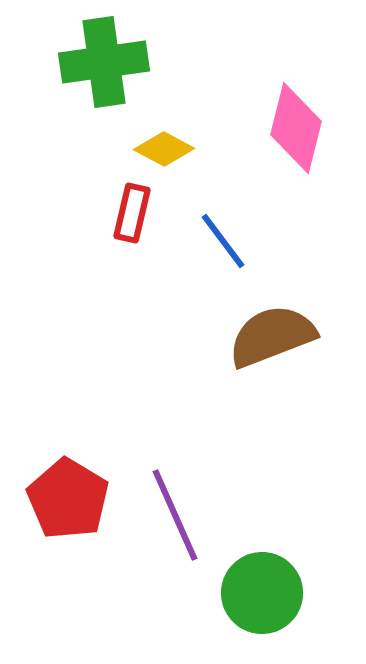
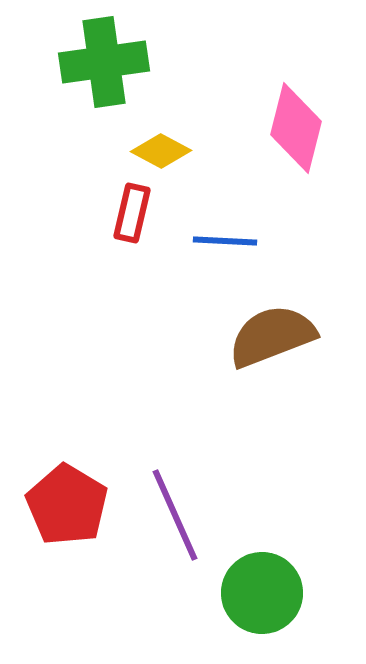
yellow diamond: moved 3 px left, 2 px down
blue line: moved 2 px right; rotated 50 degrees counterclockwise
red pentagon: moved 1 px left, 6 px down
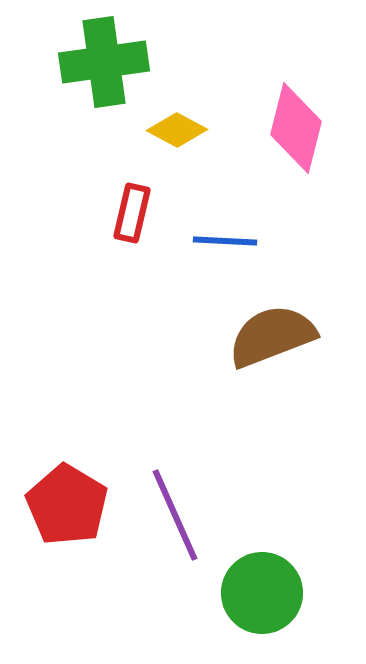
yellow diamond: moved 16 px right, 21 px up
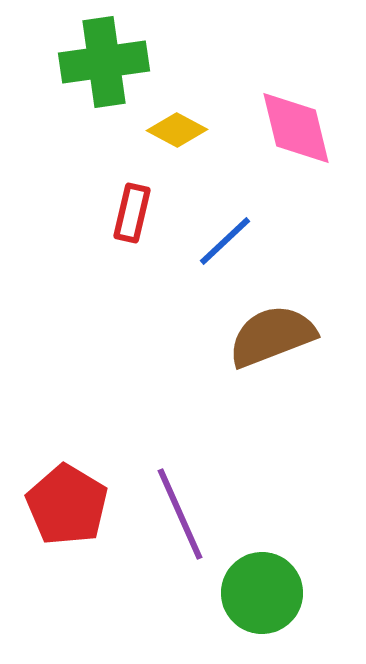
pink diamond: rotated 28 degrees counterclockwise
blue line: rotated 46 degrees counterclockwise
purple line: moved 5 px right, 1 px up
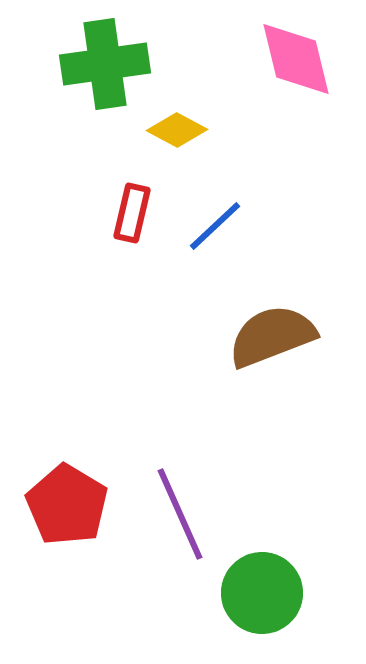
green cross: moved 1 px right, 2 px down
pink diamond: moved 69 px up
blue line: moved 10 px left, 15 px up
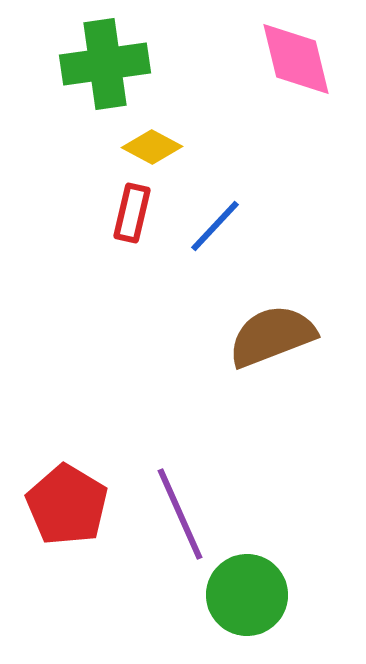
yellow diamond: moved 25 px left, 17 px down
blue line: rotated 4 degrees counterclockwise
green circle: moved 15 px left, 2 px down
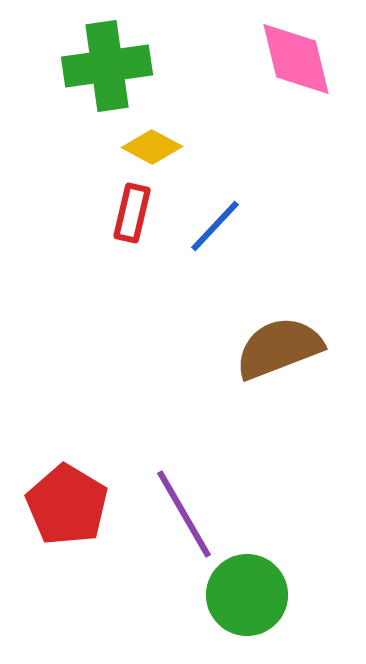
green cross: moved 2 px right, 2 px down
brown semicircle: moved 7 px right, 12 px down
purple line: moved 4 px right; rotated 6 degrees counterclockwise
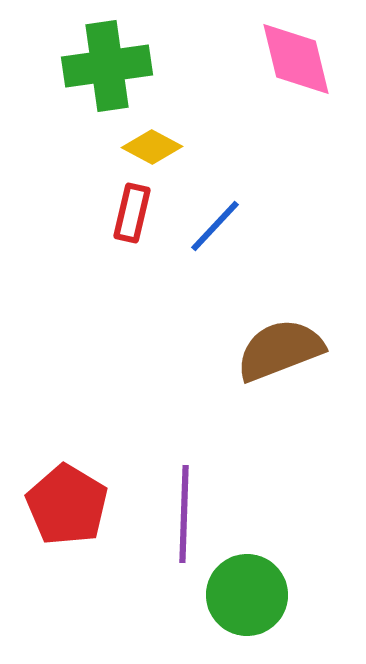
brown semicircle: moved 1 px right, 2 px down
purple line: rotated 32 degrees clockwise
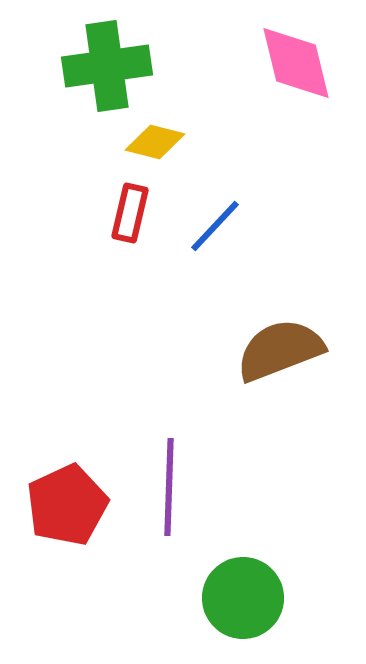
pink diamond: moved 4 px down
yellow diamond: moved 3 px right, 5 px up; rotated 14 degrees counterclockwise
red rectangle: moved 2 px left
red pentagon: rotated 16 degrees clockwise
purple line: moved 15 px left, 27 px up
green circle: moved 4 px left, 3 px down
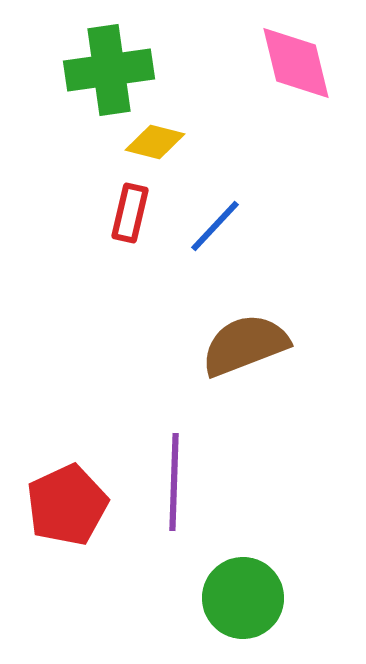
green cross: moved 2 px right, 4 px down
brown semicircle: moved 35 px left, 5 px up
purple line: moved 5 px right, 5 px up
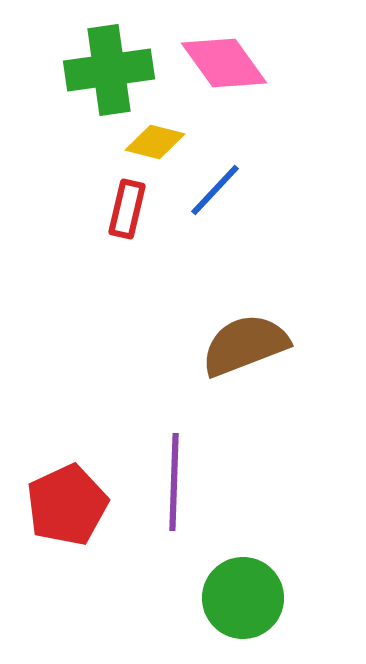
pink diamond: moved 72 px left; rotated 22 degrees counterclockwise
red rectangle: moved 3 px left, 4 px up
blue line: moved 36 px up
